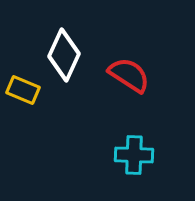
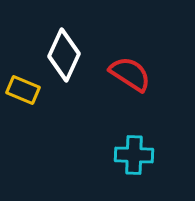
red semicircle: moved 1 px right, 1 px up
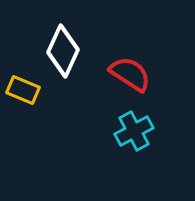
white diamond: moved 1 px left, 4 px up
cyan cross: moved 24 px up; rotated 30 degrees counterclockwise
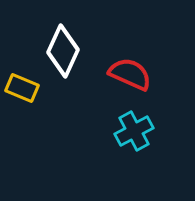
red semicircle: rotated 9 degrees counterclockwise
yellow rectangle: moved 1 px left, 2 px up
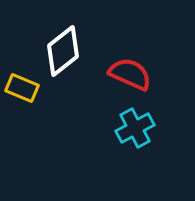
white diamond: rotated 27 degrees clockwise
cyan cross: moved 1 px right, 3 px up
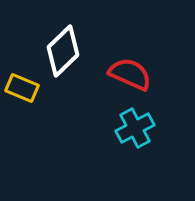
white diamond: rotated 6 degrees counterclockwise
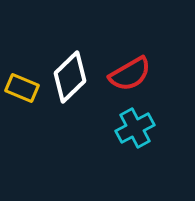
white diamond: moved 7 px right, 26 px down
red semicircle: rotated 126 degrees clockwise
